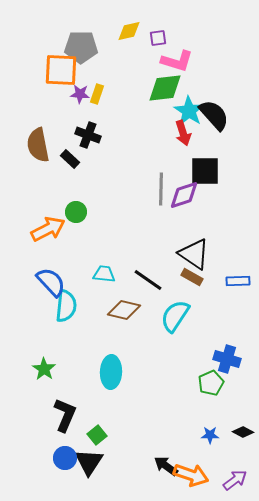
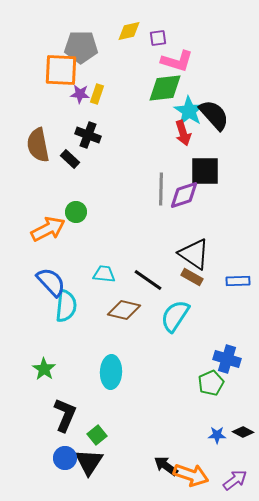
blue star at (210, 435): moved 7 px right
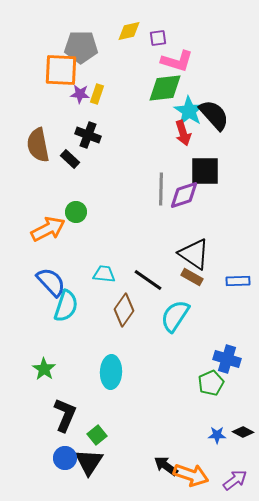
cyan semicircle at (66, 306): rotated 12 degrees clockwise
brown diamond at (124, 310): rotated 68 degrees counterclockwise
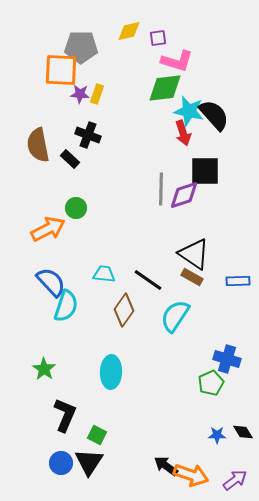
cyan star at (189, 111): rotated 20 degrees counterclockwise
green circle at (76, 212): moved 4 px up
black diamond at (243, 432): rotated 30 degrees clockwise
green square at (97, 435): rotated 24 degrees counterclockwise
blue circle at (65, 458): moved 4 px left, 5 px down
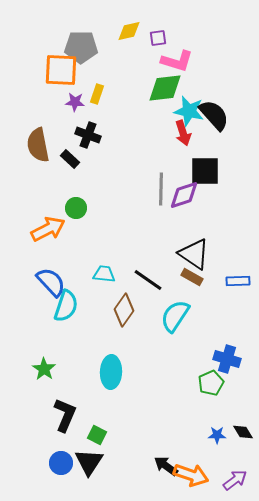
purple star at (80, 94): moved 5 px left, 8 px down
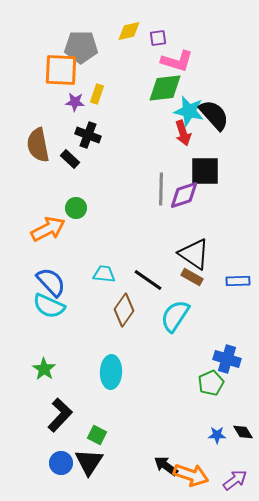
cyan semicircle at (66, 306): moved 17 px left; rotated 96 degrees clockwise
black L-shape at (65, 415): moved 5 px left; rotated 20 degrees clockwise
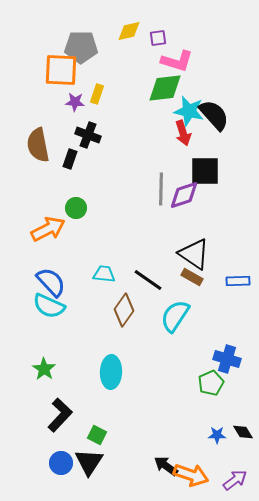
black rectangle at (70, 159): rotated 66 degrees clockwise
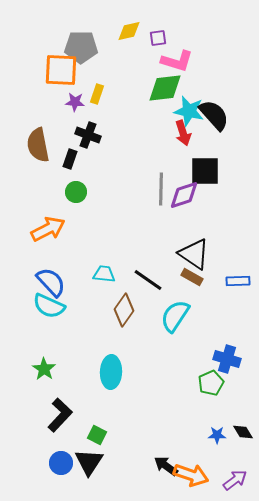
green circle at (76, 208): moved 16 px up
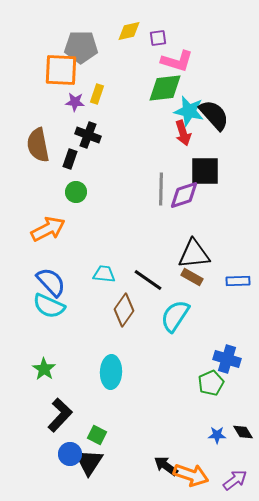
black triangle at (194, 254): rotated 40 degrees counterclockwise
blue circle at (61, 463): moved 9 px right, 9 px up
